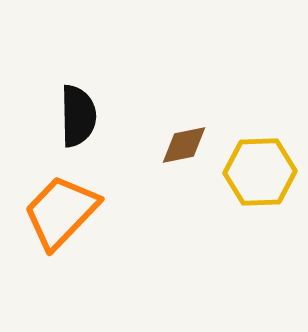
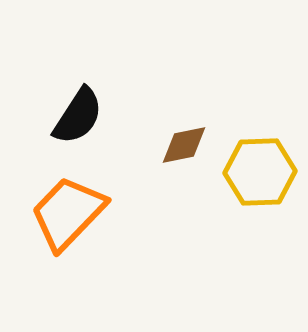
black semicircle: rotated 34 degrees clockwise
orange trapezoid: moved 7 px right, 1 px down
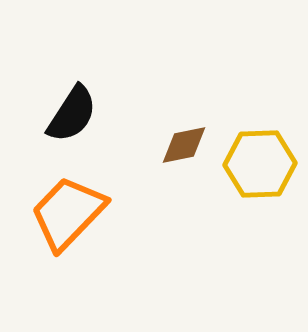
black semicircle: moved 6 px left, 2 px up
yellow hexagon: moved 8 px up
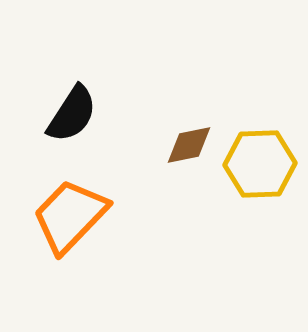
brown diamond: moved 5 px right
orange trapezoid: moved 2 px right, 3 px down
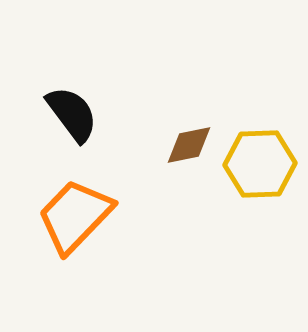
black semicircle: rotated 70 degrees counterclockwise
orange trapezoid: moved 5 px right
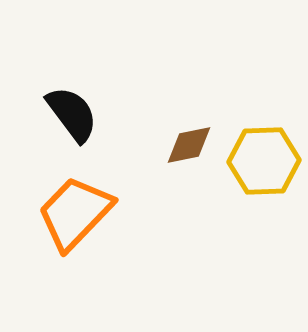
yellow hexagon: moved 4 px right, 3 px up
orange trapezoid: moved 3 px up
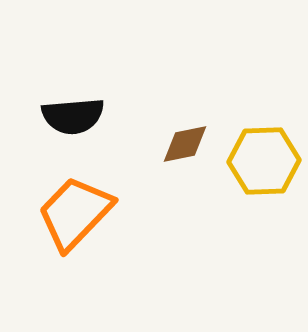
black semicircle: moved 1 px right, 2 px down; rotated 122 degrees clockwise
brown diamond: moved 4 px left, 1 px up
